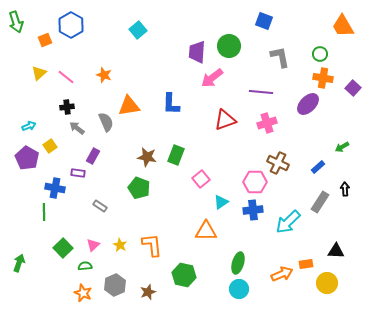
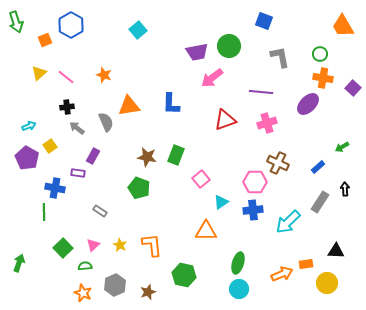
purple trapezoid at (197, 52): rotated 105 degrees counterclockwise
gray rectangle at (100, 206): moved 5 px down
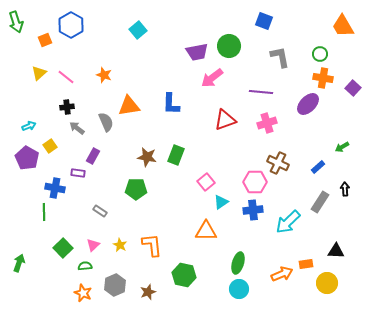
pink square at (201, 179): moved 5 px right, 3 px down
green pentagon at (139, 188): moved 3 px left, 1 px down; rotated 20 degrees counterclockwise
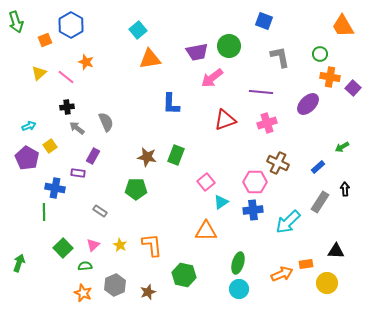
orange star at (104, 75): moved 18 px left, 13 px up
orange cross at (323, 78): moved 7 px right, 1 px up
orange triangle at (129, 106): moved 21 px right, 47 px up
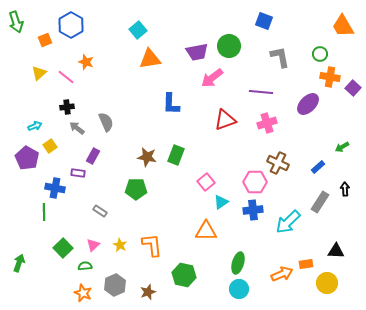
cyan arrow at (29, 126): moved 6 px right
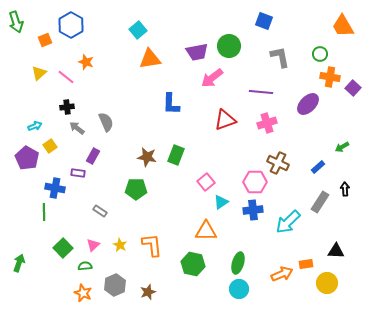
green hexagon at (184, 275): moved 9 px right, 11 px up
